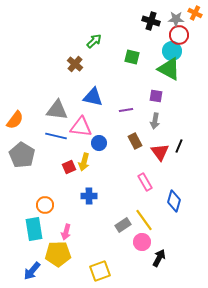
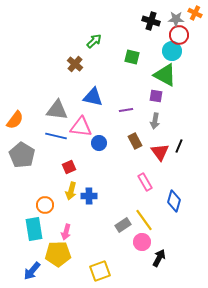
green triangle: moved 4 px left, 6 px down
yellow arrow: moved 13 px left, 29 px down
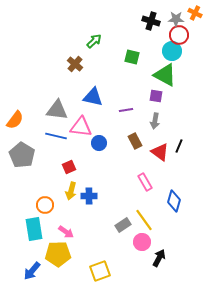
red triangle: rotated 18 degrees counterclockwise
pink arrow: rotated 70 degrees counterclockwise
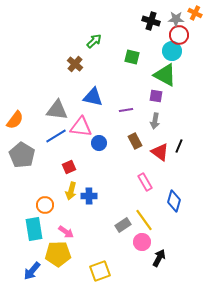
blue line: rotated 45 degrees counterclockwise
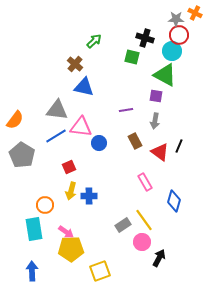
black cross: moved 6 px left, 17 px down
blue triangle: moved 9 px left, 10 px up
yellow pentagon: moved 13 px right, 5 px up
blue arrow: rotated 138 degrees clockwise
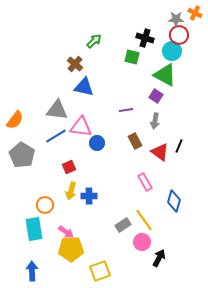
purple square: rotated 24 degrees clockwise
blue circle: moved 2 px left
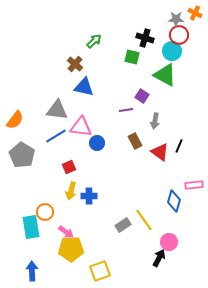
purple square: moved 14 px left
pink rectangle: moved 49 px right, 3 px down; rotated 66 degrees counterclockwise
orange circle: moved 7 px down
cyan rectangle: moved 3 px left, 2 px up
pink circle: moved 27 px right
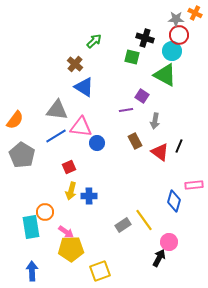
blue triangle: rotated 20 degrees clockwise
